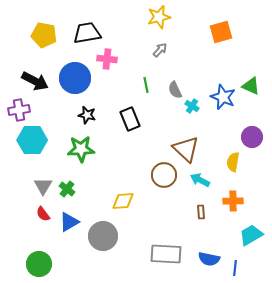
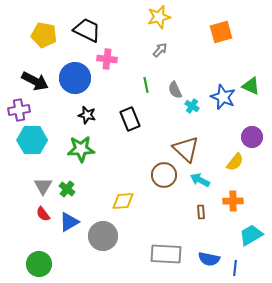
black trapezoid: moved 3 px up; rotated 36 degrees clockwise
yellow semicircle: moved 2 px right; rotated 150 degrees counterclockwise
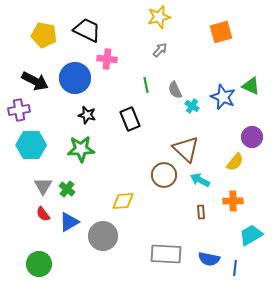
cyan hexagon: moved 1 px left, 5 px down
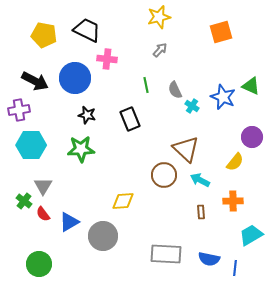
green cross: moved 43 px left, 12 px down
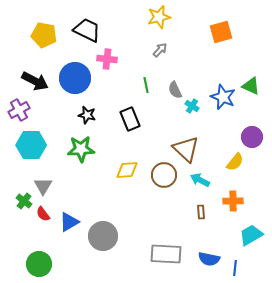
purple cross: rotated 20 degrees counterclockwise
yellow diamond: moved 4 px right, 31 px up
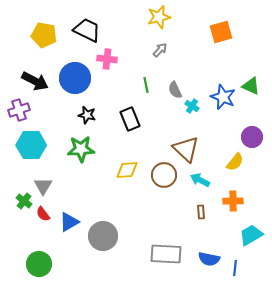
purple cross: rotated 10 degrees clockwise
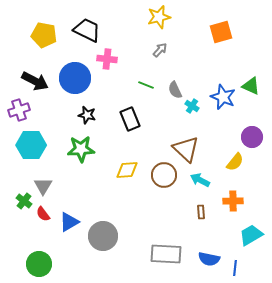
green line: rotated 56 degrees counterclockwise
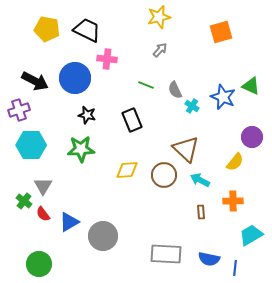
yellow pentagon: moved 3 px right, 6 px up
black rectangle: moved 2 px right, 1 px down
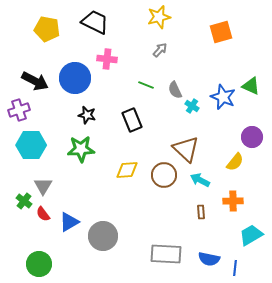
black trapezoid: moved 8 px right, 8 px up
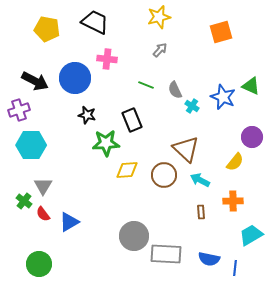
green star: moved 25 px right, 6 px up
gray circle: moved 31 px right
